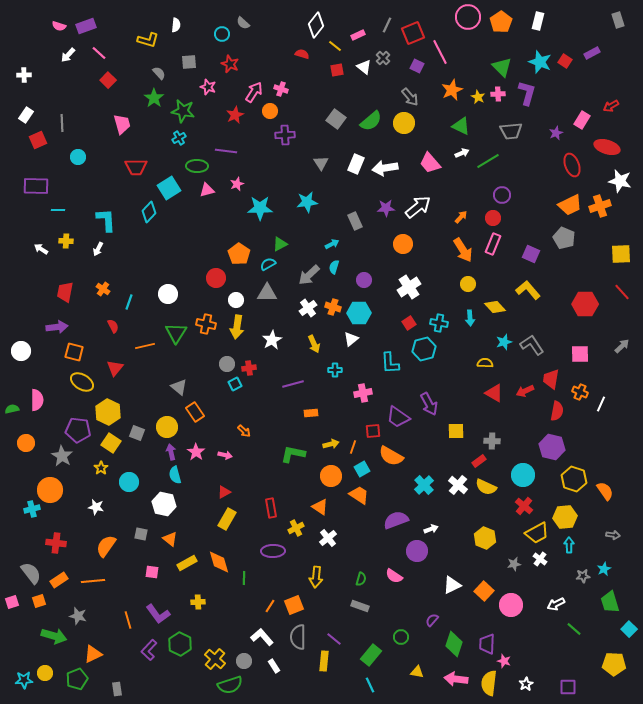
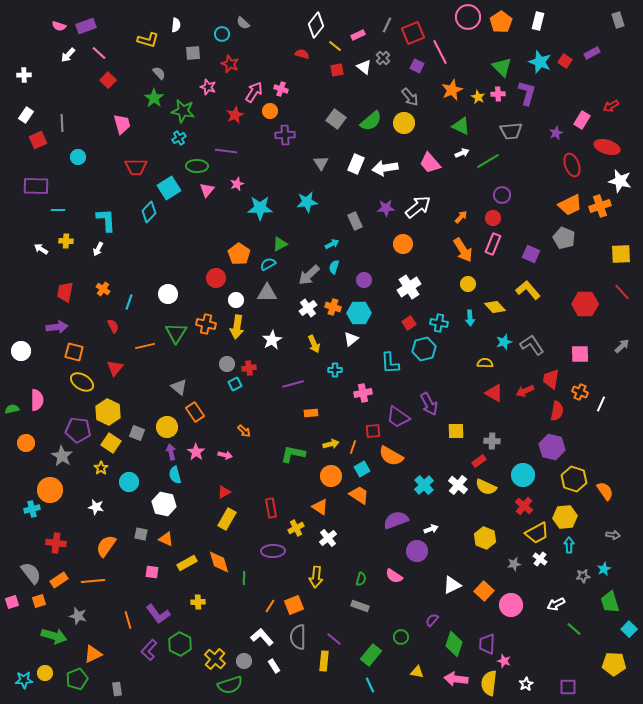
gray square at (189, 62): moved 4 px right, 9 px up
pink triangle at (207, 190): rotated 35 degrees counterclockwise
orange triangle at (170, 539): moved 4 px left; rotated 14 degrees counterclockwise
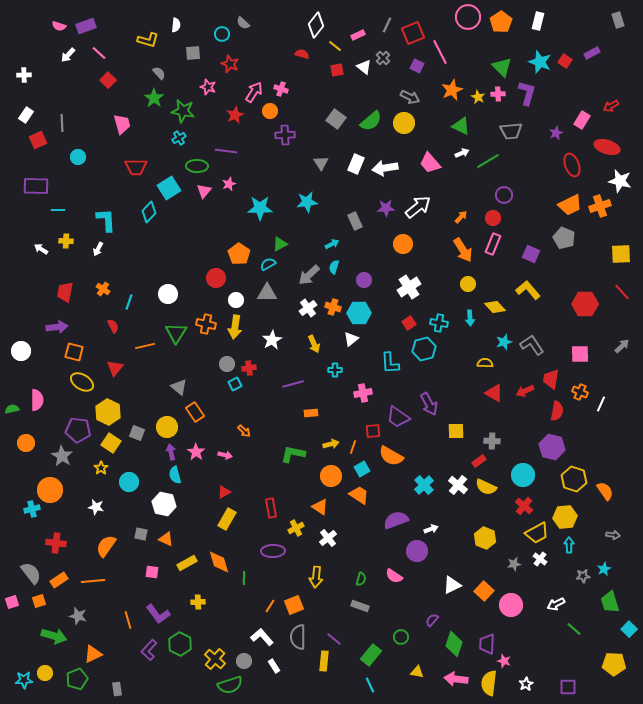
gray arrow at (410, 97): rotated 24 degrees counterclockwise
pink star at (237, 184): moved 8 px left
pink triangle at (207, 190): moved 3 px left, 1 px down
purple circle at (502, 195): moved 2 px right
yellow arrow at (237, 327): moved 2 px left
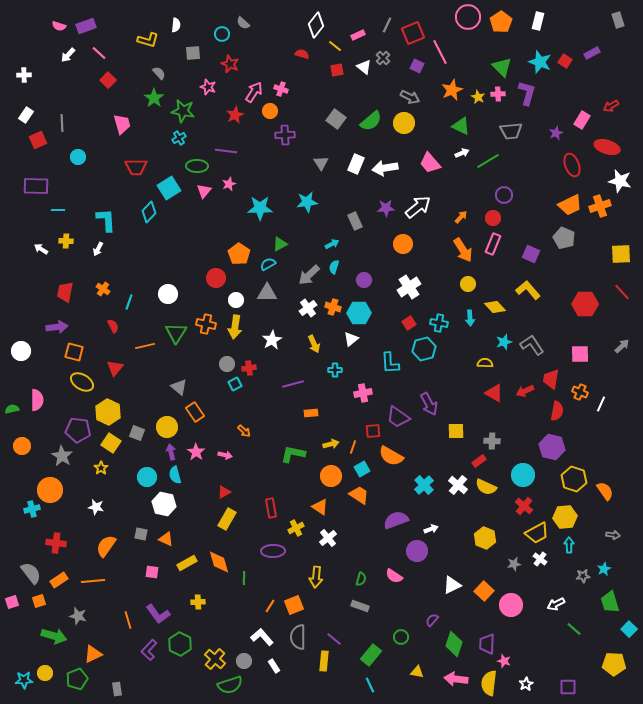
orange circle at (26, 443): moved 4 px left, 3 px down
cyan circle at (129, 482): moved 18 px right, 5 px up
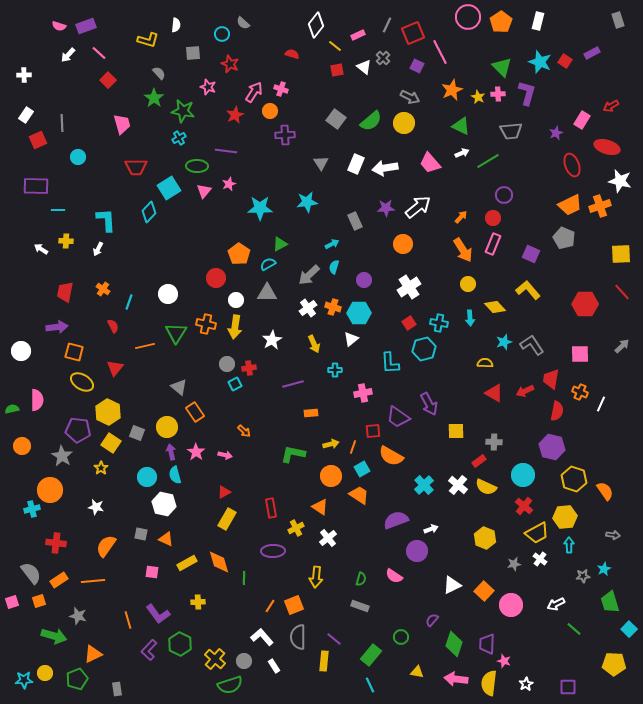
red semicircle at (302, 54): moved 10 px left
gray cross at (492, 441): moved 2 px right, 1 px down
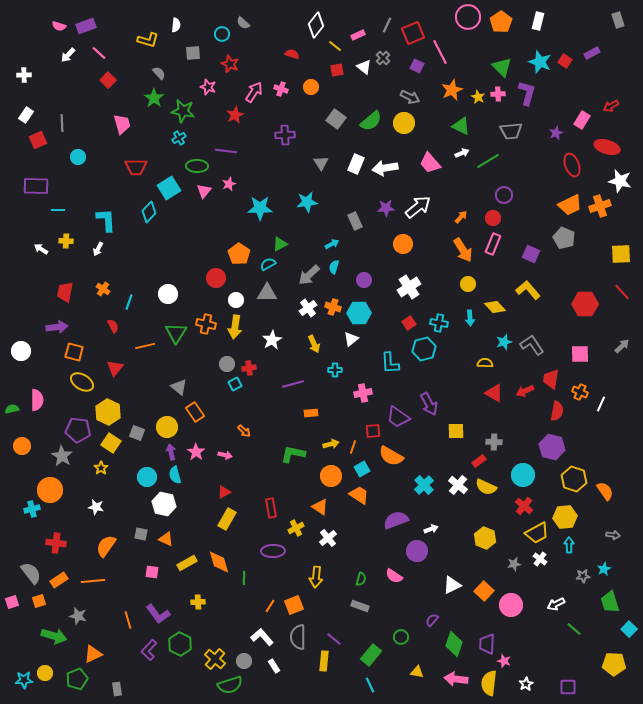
orange circle at (270, 111): moved 41 px right, 24 px up
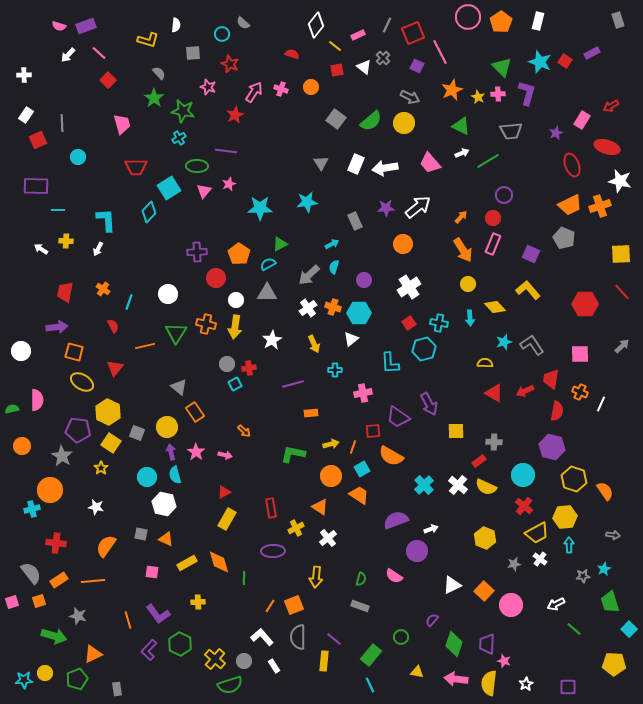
purple cross at (285, 135): moved 88 px left, 117 px down
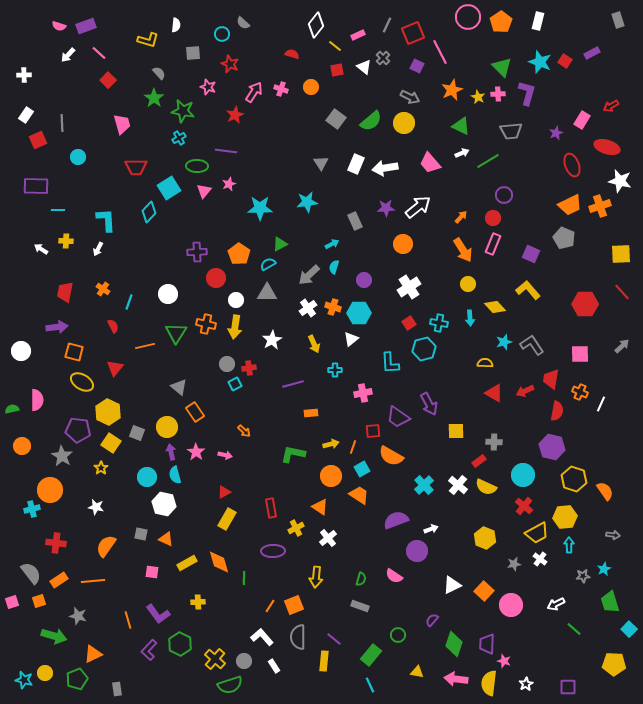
green circle at (401, 637): moved 3 px left, 2 px up
cyan star at (24, 680): rotated 18 degrees clockwise
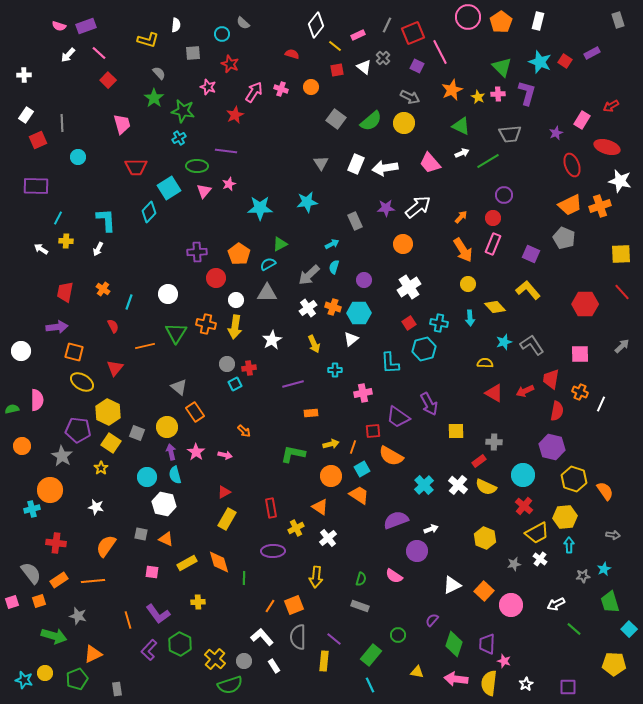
gray trapezoid at (511, 131): moved 1 px left, 3 px down
cyan line at (58, 210): moved 8 px down; rotated 64 degrees counterclockwise
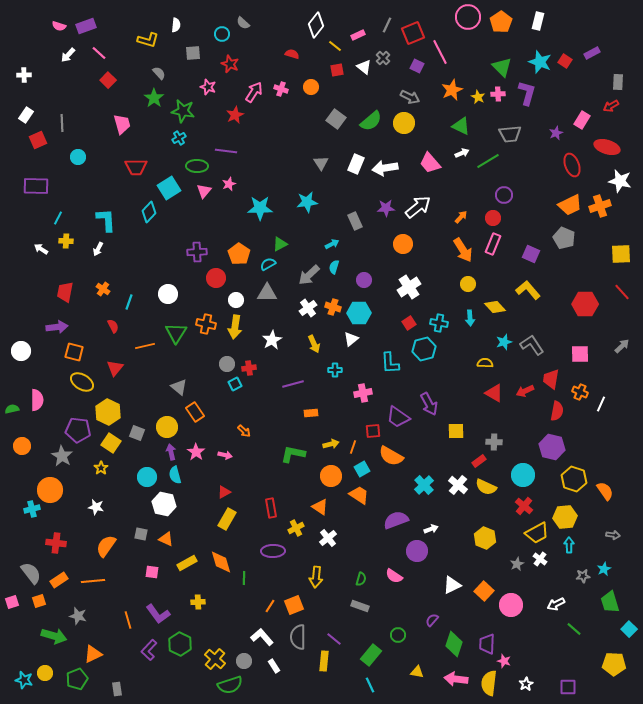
gray rectangle at (618, 20): moved 62 px down; rotated 21 degrees clockwise
orange diamond at (219, 562): moved 2 px right
gray star at (514, 564): moved 3 px right; rotated 16 degrees counterclockwise
